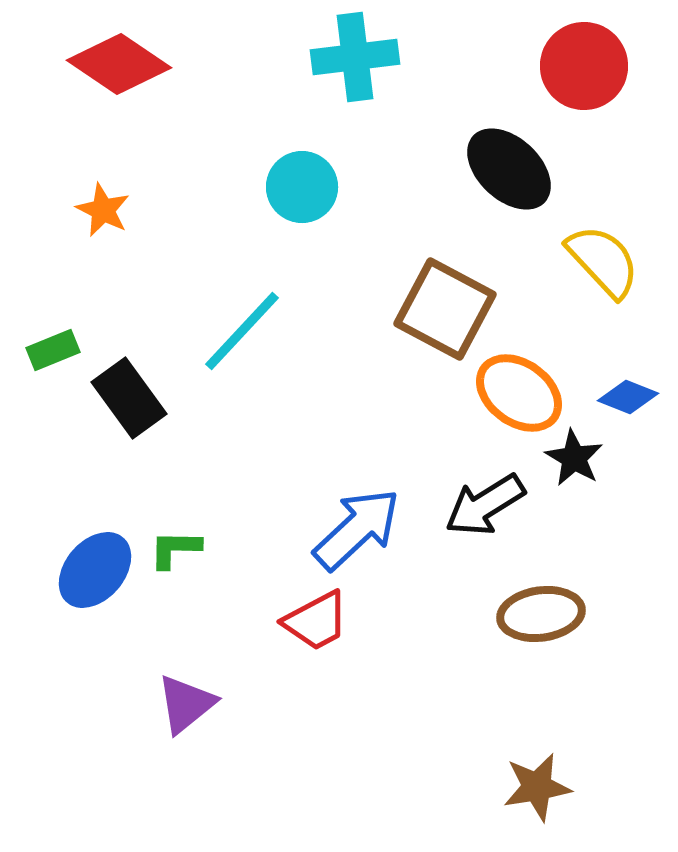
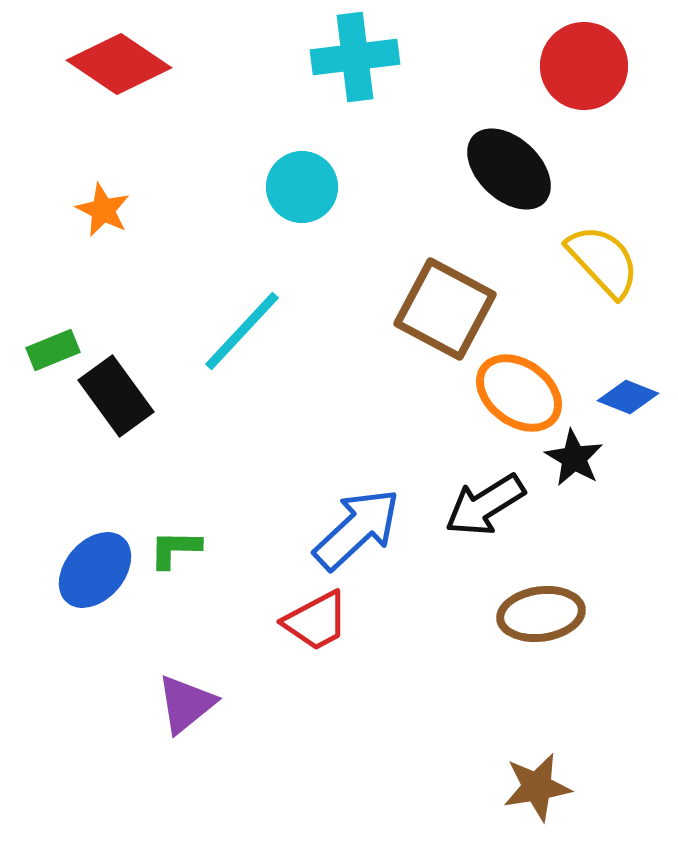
black rectangle: moved 13 px left, 2 px up
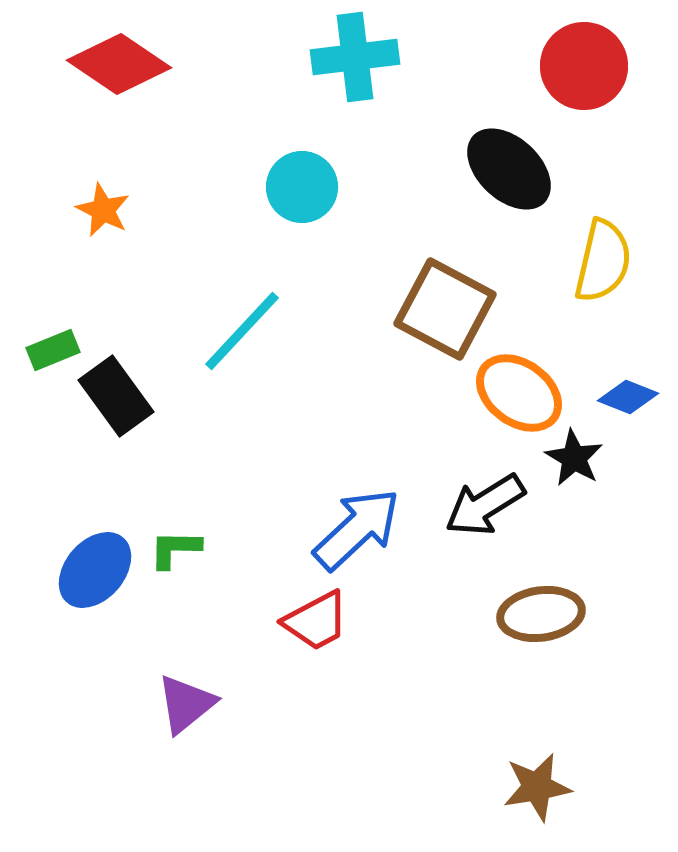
yellow semicircle: rotated 56 degrees clockwise
